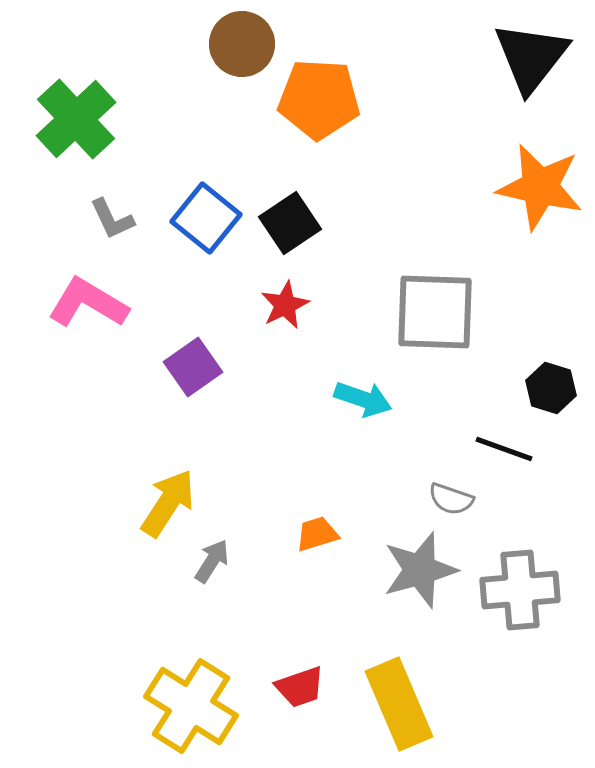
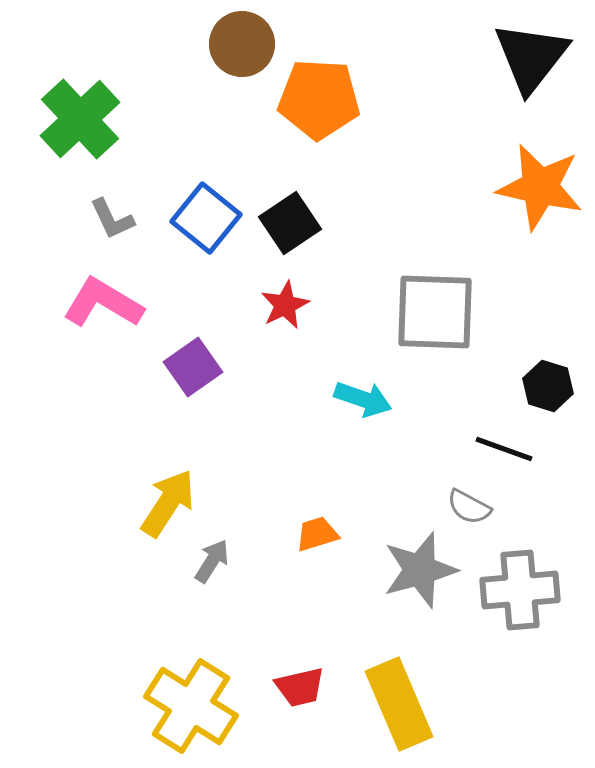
green cross: moved 4 px right
pink L-shape: moved 15 px right
black hexagon: moved 3 px left, 2 px up
gray semicircle: moved 18 px right, 8 px down; rotated 9 degrees clockwise
red trapezoid: rotated 6 degrees clockwise
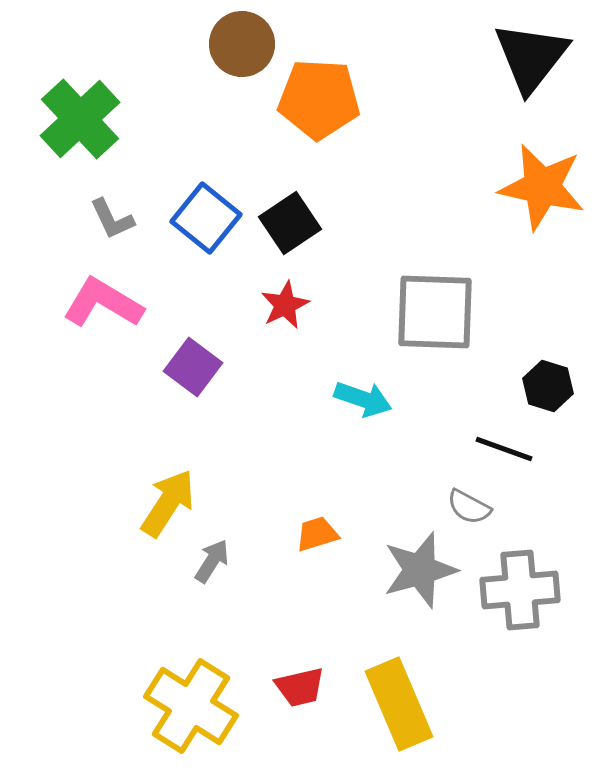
orange star: moved 2 px right
purple square: rotated 18 degrees counterclockwise
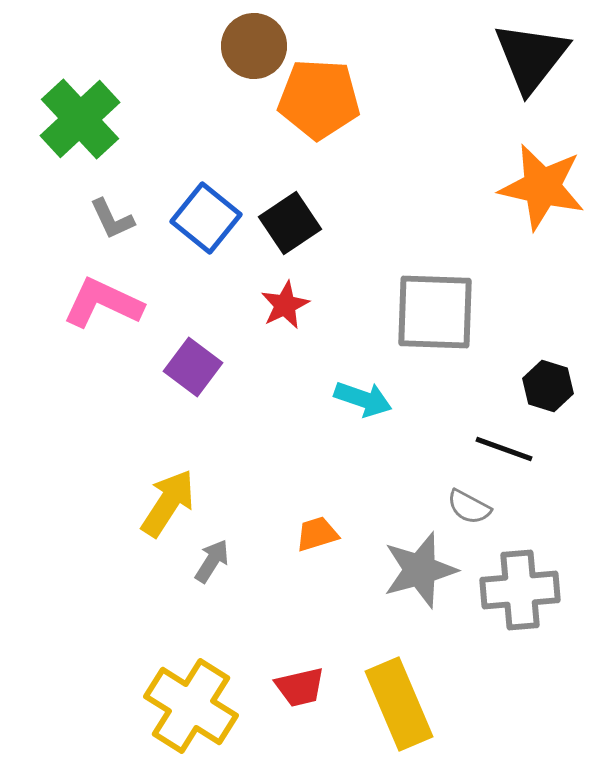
brown circle: moved 12 px right, 2 px down
pink L-shape: rotated 6 degrees counterclockwise
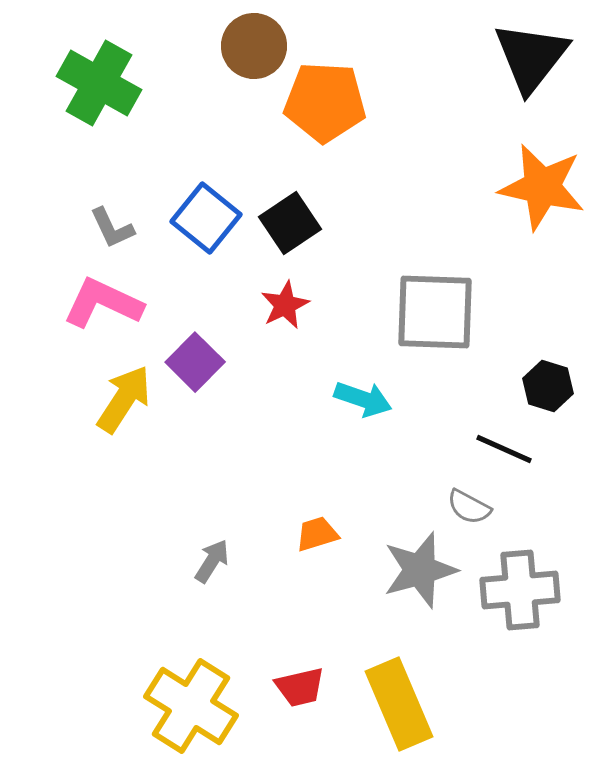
orange pentagon: moved 6 px right, 3 px down
green cross: moved 19 px right, 36 px up; rotated 18 degrees counterclockwise
gray L-shape: moved 9 px down
purple square: moved 2 px right, 5 px up; rotated 8 degrees clockwise
black line: rotated 4 degrees clockwise
yellow arrow: moved 44 px left, 104 px up
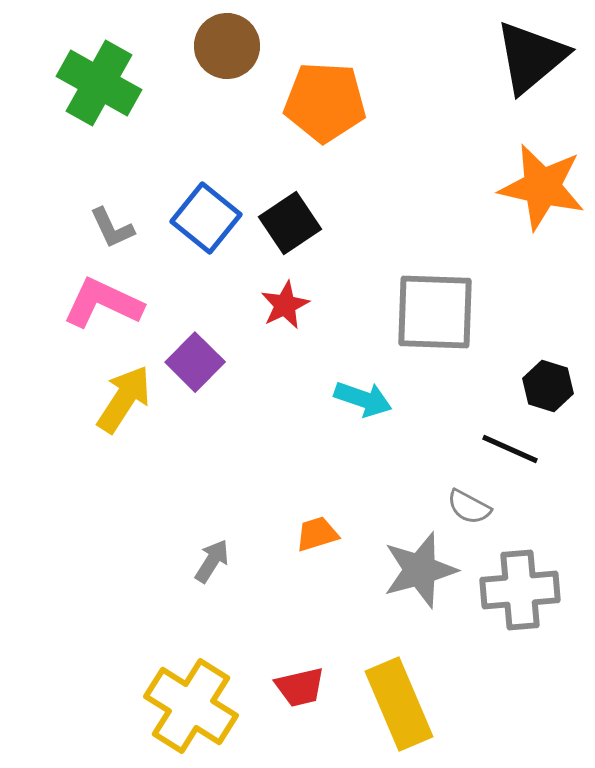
brown circle: moved 27 px left
black triangle: rotated 12 degrees clockwise
black line: moved 6 px right
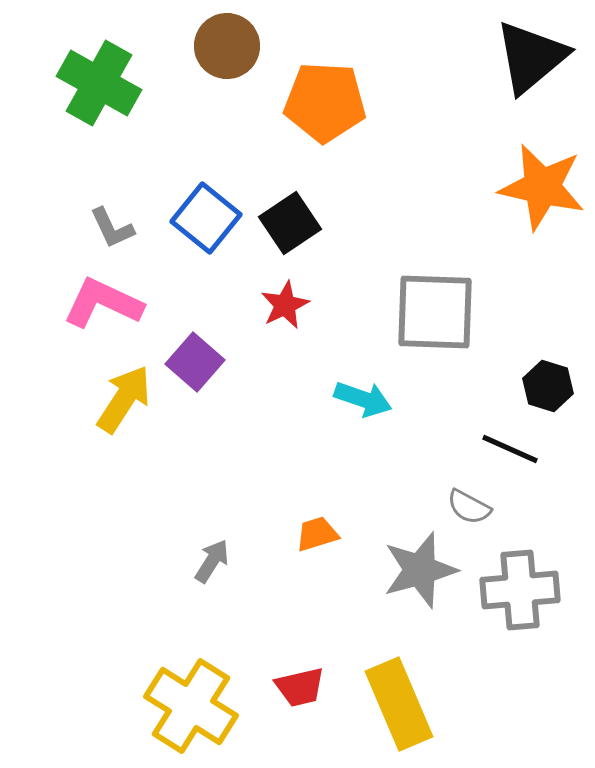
purple square: rotated 4 degrees counterclockwise
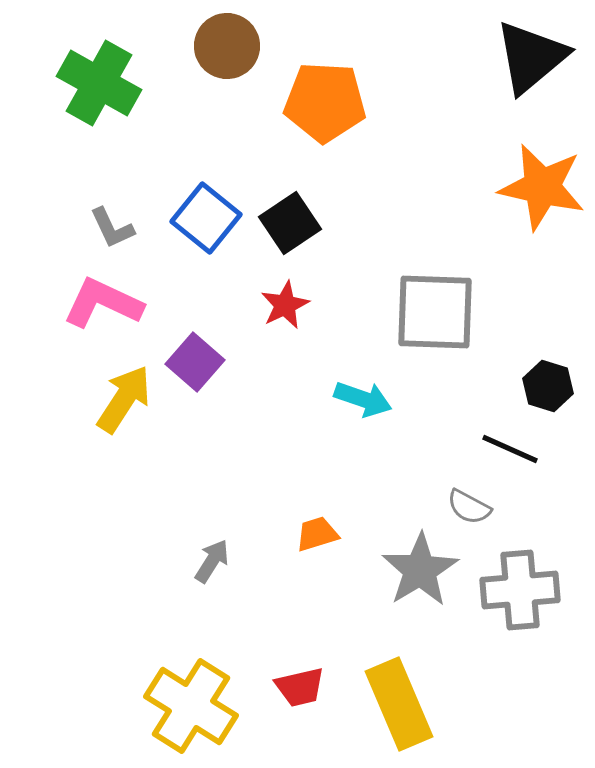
gray star: rotated 16 degrees counterclockwise
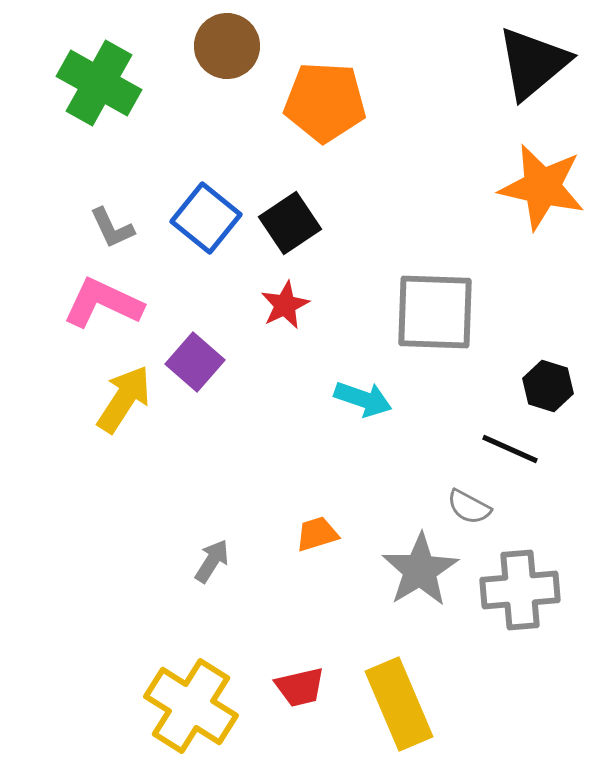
black triangle: moved 2 px right, 6 px down
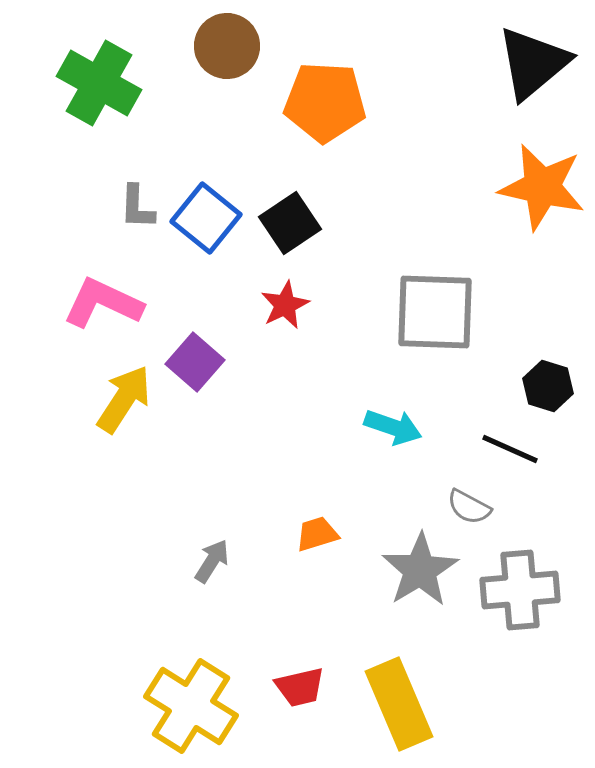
gray L-shape: moved 25 px right, 21 px up; rotated 27 degrees clockwise
cyan arrow: moved 30 px right, 28 px down
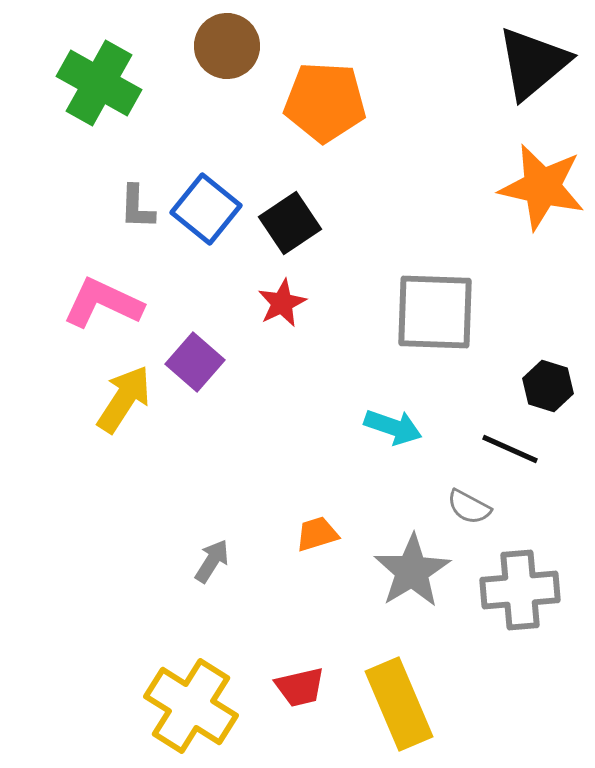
blue square: moved 9 px up
red star: moved 3 px left, 2 px up
gray star: moved 8 px left, 1 px down
